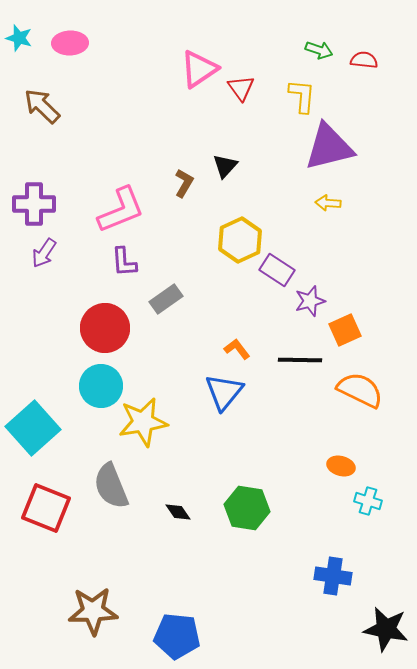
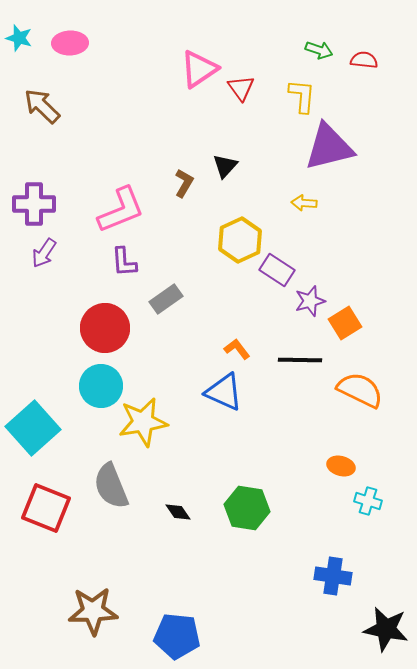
yellow arrow: moved 24 px left
orange square: moved 7 px up; rotated 8 degrees counterclockwise
blue triangle: rotated 45 degrees counterclockwise
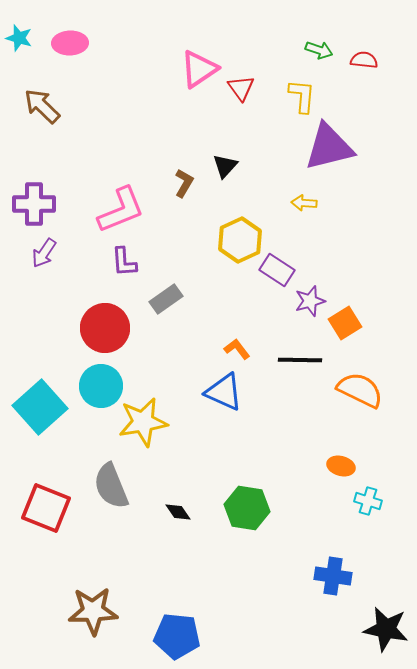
cyan square: moved 7 px right, 21 px up
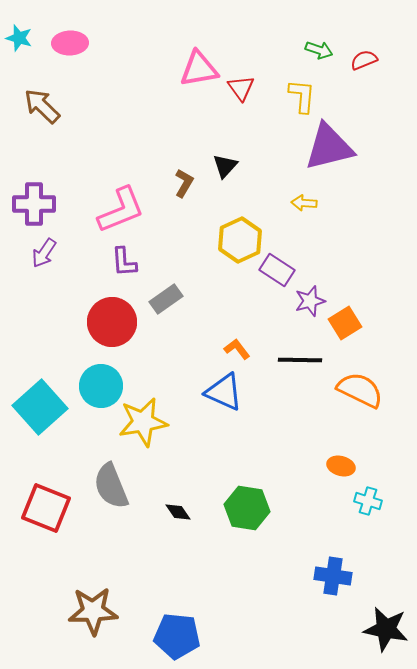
red semicircle: rotated 28 degrees counterclockwise
pink triangle: rotated 24 degrees clockwise
red circle: moved 7 px right, 6 px up
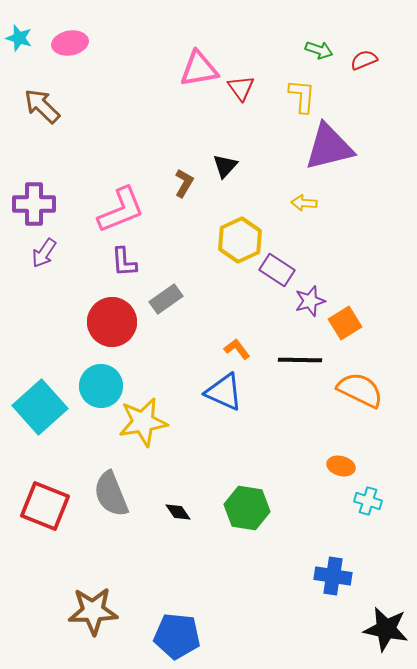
pink ellipse: rotated 8 degrees counterclockwise
gray semicircle: moved 8 px down
red square: moved 1 px left, 2 px up
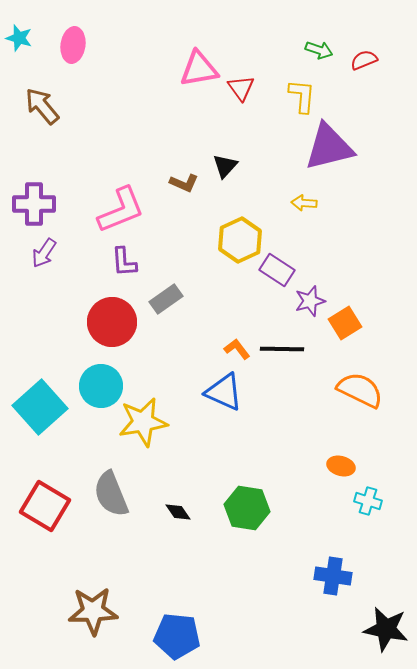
pink ellipse: moved 3 px right, 2 px down; rotated 72 degrees counterclockwise
brown arrow: rotated 6 degrees clockwise
brown L-shape: rotated 84 degrees clockwise
black line: moved 18 px left, 11 px up
red square: rotated 9 degrees clockwise
